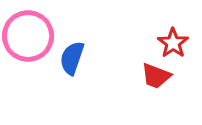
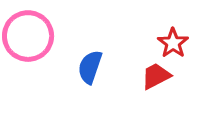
blue semicircle: moved 18 px right, 9 px down
red trapezoid: rotated 132 degrees clockwise
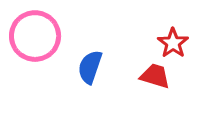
pink circle: moved 7 px right
red trapezoid: moved 1 px left; rotated 44 degrees clockwise
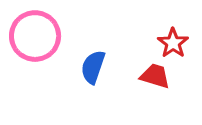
blue semicircle: moved 3 px right
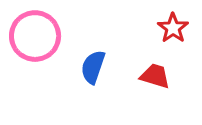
red star: moved 15 px up
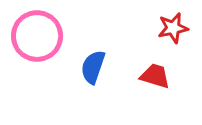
red star: rotated 24 degrees clockwise
pink circle: moved 2 px right
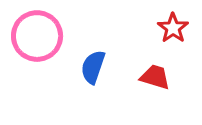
red star: rotated 24 degrees counterclockwise
red trapezoid: moved 1 px down
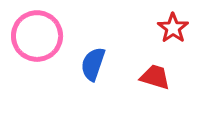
blue semicircle: moved 3 px up
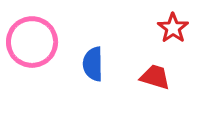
pink circle: moved 5 px left, 6 px down
blue semicircle: rotated 20 degrees counterclockwise
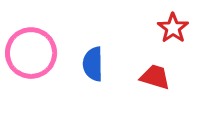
pink circle: moved 1 px left, 11 px down
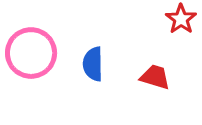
red star: moved 8 px right, 9 px up
